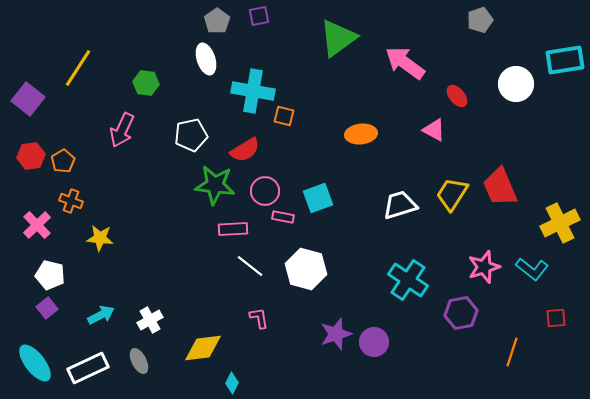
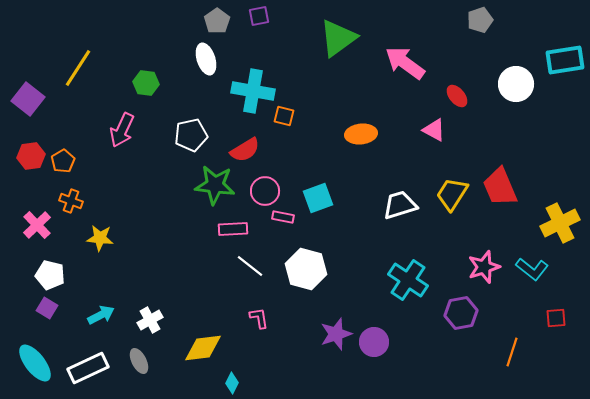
purple square at (47, 308): rotated 20 degrees counterclockwise
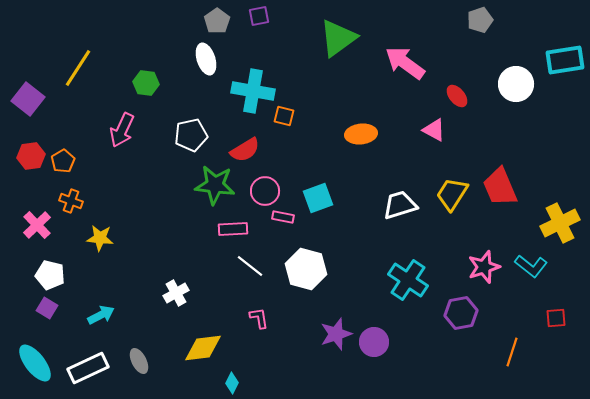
cyan L-shape at (532, 269): moved 1 px left, 3 px up
white cross at (150, 320): moved 26 px right, 27 px up
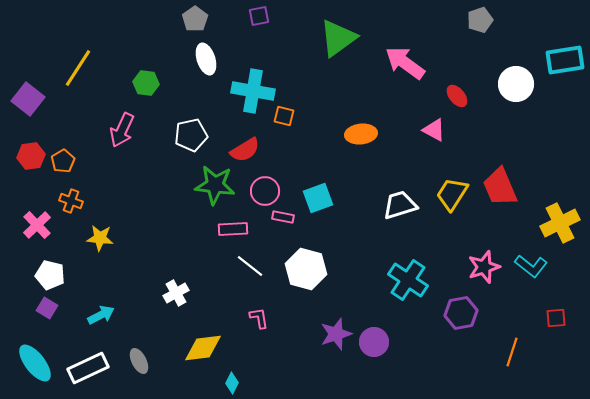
gray pentagon at (217, 21): moved 22 px left, 2 px up
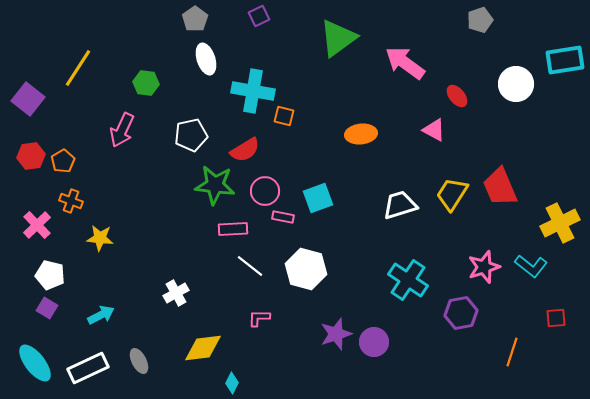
purple square at (259, 16): rotated 15 degrees counterclockwise
pink L-shape at (259, 318): rotated 80 degrees counterclockwise
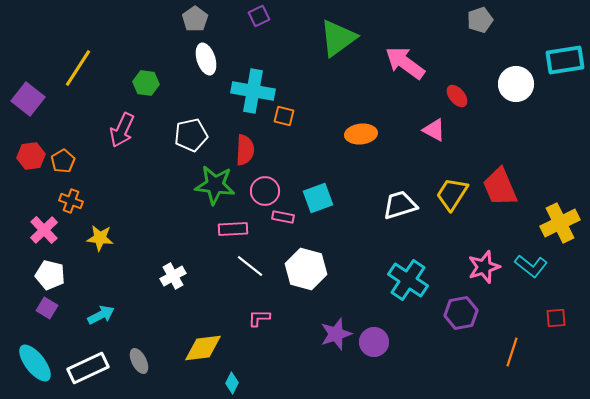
red semicircle at (245, 150): rotated 56 degrees counterclockwise
pink cross at (37, 225): moved 7 px right, 5 px down
white cross at (176, 293): moved 3 px left, 17 px up
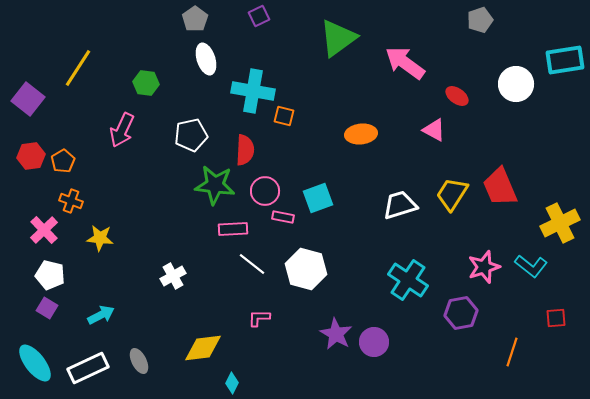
red ellipse at (457, 96): rotated 15 degrees counterclockwise
white line at (250, 266): moved 2 px right, 2 px up
purple star at (336, 334): rotated 24 degrees counterclockwise
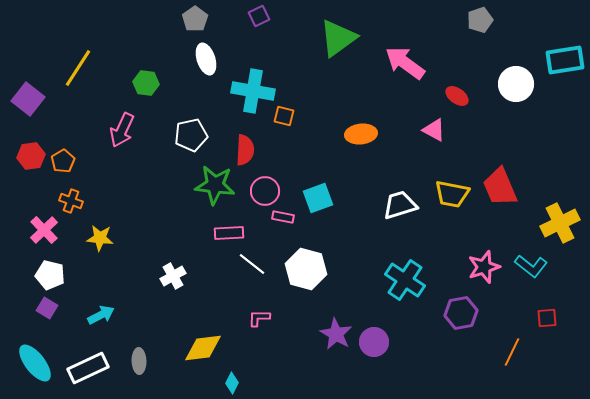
yellow trapezoid at (452, 194): rotated 111 degrees counterclockwise
pink rectangle at (233, 229): moved 4 px left, 4 px down
cyan cross at (408, 280): moved 3 px left
red square at (556, 318): moved 9 px left
orange line at (512, 352): rotated 8 degrees clockwise
gray ellipse at (139, 361): rotated 25 degrees clockwise
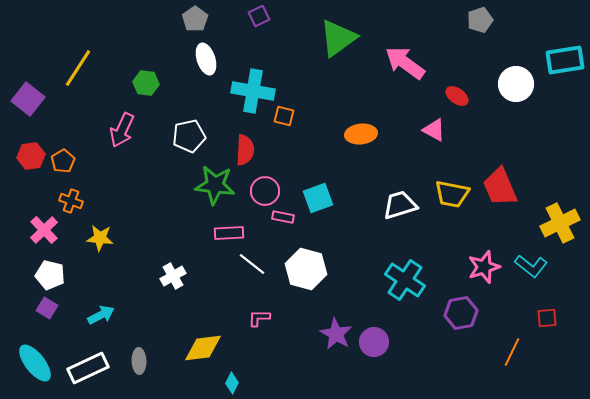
white pentagon at (191, 135): moved 2 px left, 1 px down
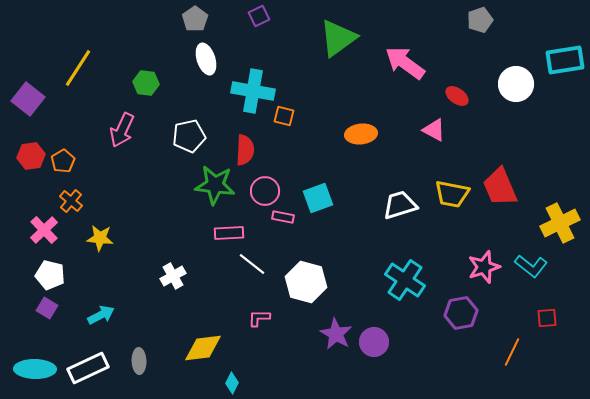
orange cross at (71, 201): rotated 20 degrees clockwise
white hexagon at (306, 269): moved 13 px down
cyan ellipse at (35, 363): moved 6 px down; rotated 51 degrees counterclockwise
